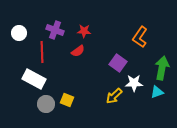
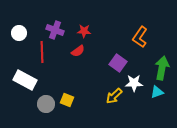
white rectangle: moved 9 px left, 1 px down
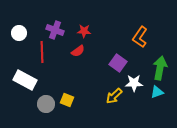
green arrow: moved 2 px left
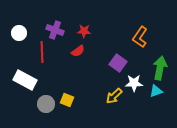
cyan triangle: moved 1 px left, 1 px up
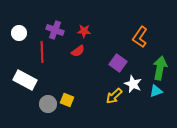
white star: moved 1 px left, 1 px down; rotated 24 degrees clockwise
gray circle: moved 2 px right
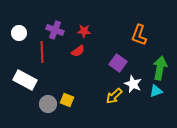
orange L-shape: moved 1 px left, 2 px up; rotated 15 degrees counterclockwise
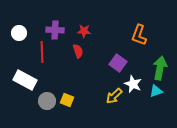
purple cross: rotated 18 degrees counterclockwise
red semicircle: rotated 72 degrees counterclockwise
gray circle: moved 1 px left, 3 px up
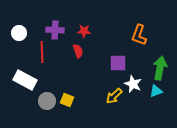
purple square: rotated 36 degrees counterclockwise
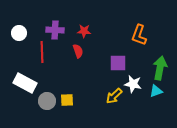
white rectangle: moved 3 px down
white star: rotated 12 degrees counterclockwise
yellow square: rotated 24 degrees counterclockwise
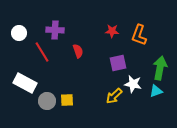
red star: moved 28 px right
red line: rotated 30 degrees counterclockwise
purple square: rotated 12 degrees counterclockwise
